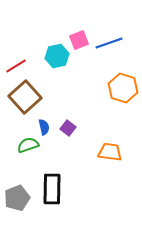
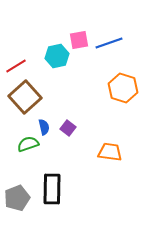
pink square: rotated 12 degrees clockwise
green semicircle: moved 1 px up
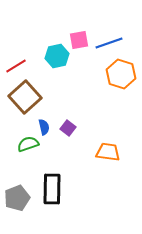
orange hexagon: moved 2 px left, 14 px up
orange trapezoid: moved 2 px left
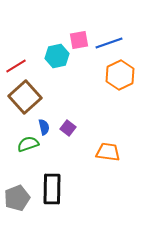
orange hexagon: moved 1 px left, 1 px down; rotated 16 degrees clockwise
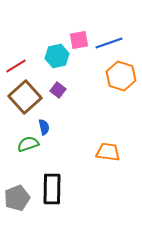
orange hexagon: moved 1 px right, 1 px down; rotated 16 degrees counterclockwise
purple square: moved 10 px left, 38 px up
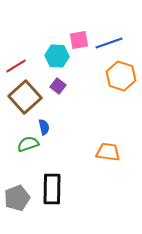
cyan hexagon: rotated 15 degrees clockwise
purple square: moved 4 px up
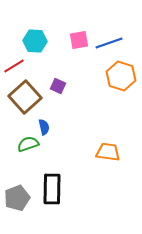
cyan hexagon: moved 22 px left, 15 px up
red line: moved 2 px left
purple square: rotated 14 degrees counterclockwise
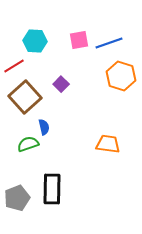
purple square: moved 3 px right, 2 px up; rotated 21 degrees clockwise
orange trapezoid: moved 8 px up
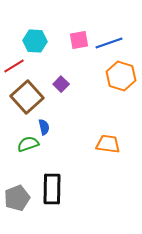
brown square: moved 2 px right
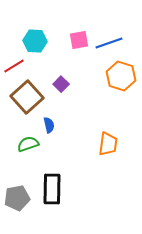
blue semicircle: moved 5 px right, 2 px up
orange trapezoid: rotated 90 degrees clockwise
gray pentagon: rotated 10 degrees clockwise
